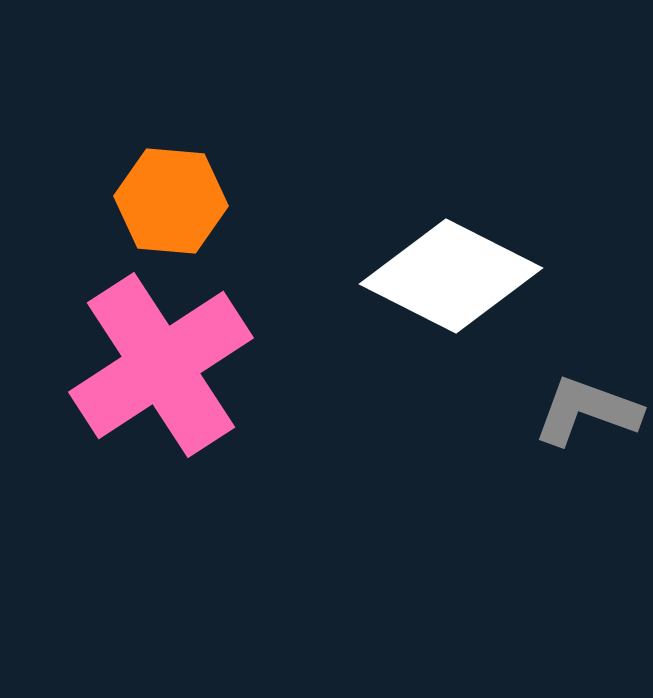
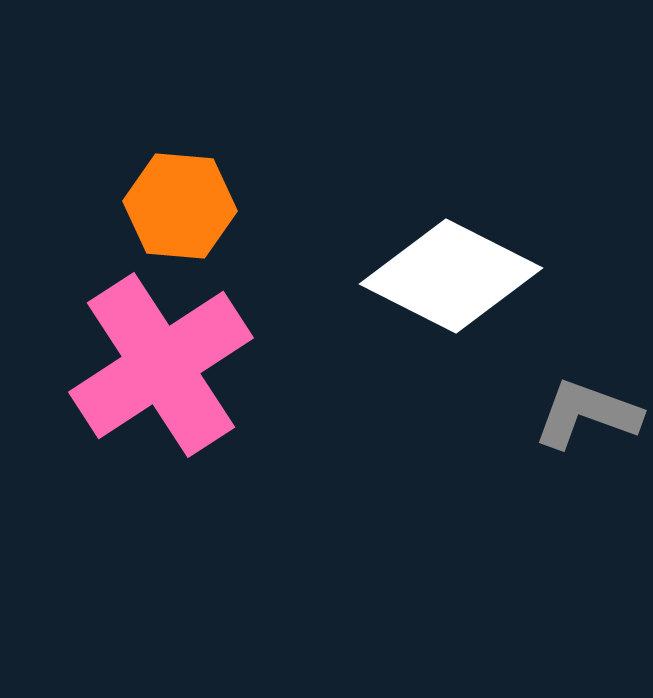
orange hexagon: moved 9 px right, 5 px down
gray L-shape: moved 3 px down
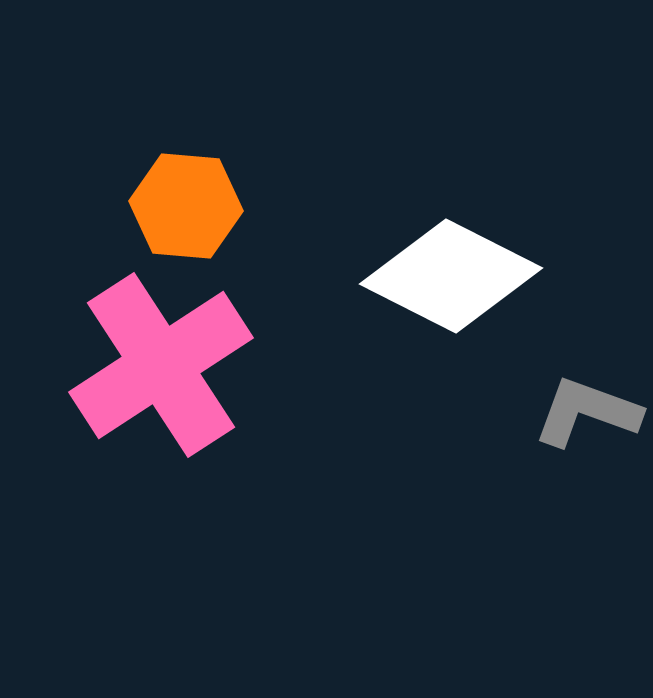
orange hexagon: moved 6 px right
gray L-shape: moved 2 px up
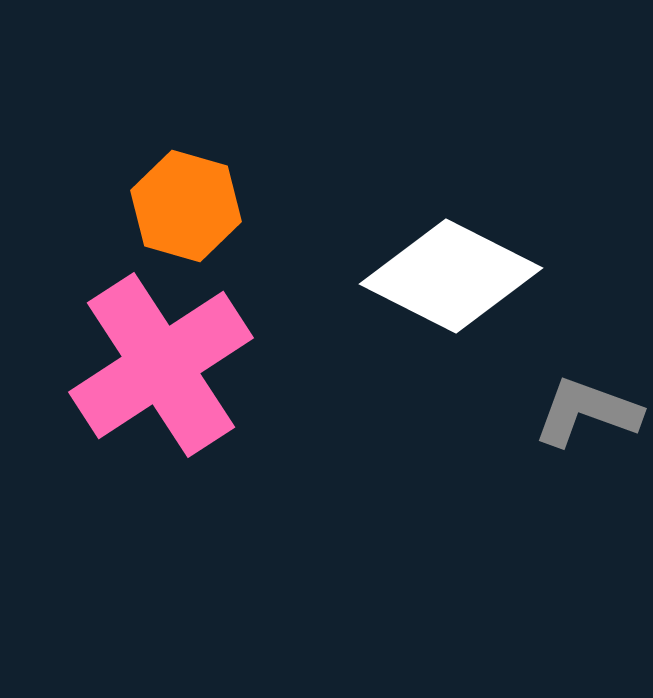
orange hexagon: rotated 11 degrees clockwise
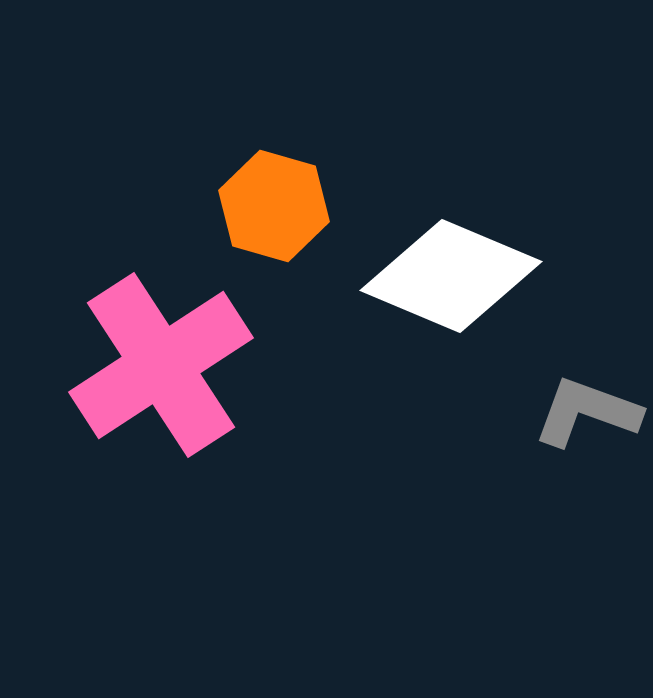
orange hexagon: moved 88 px right
white diamond: rotated 4 degrees counterclockwise
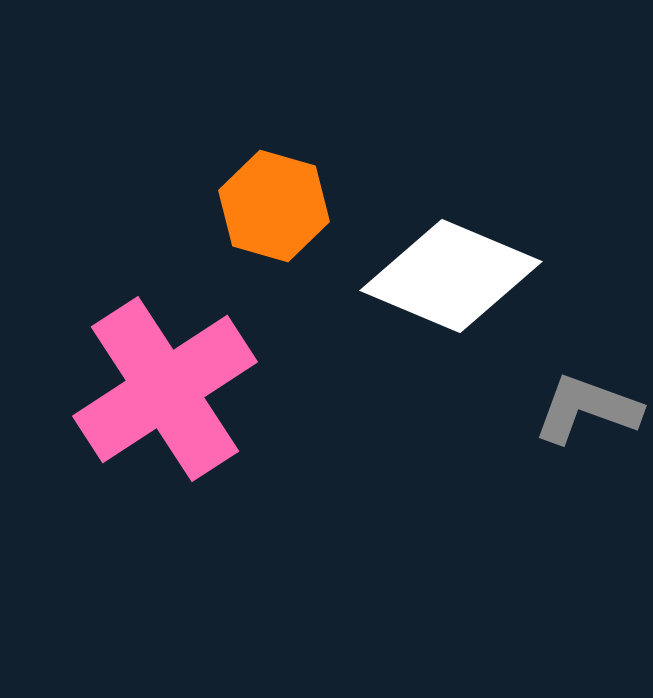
pink cross: moved 4 px right, 24 px down
gray L-shape: moved 3 px up
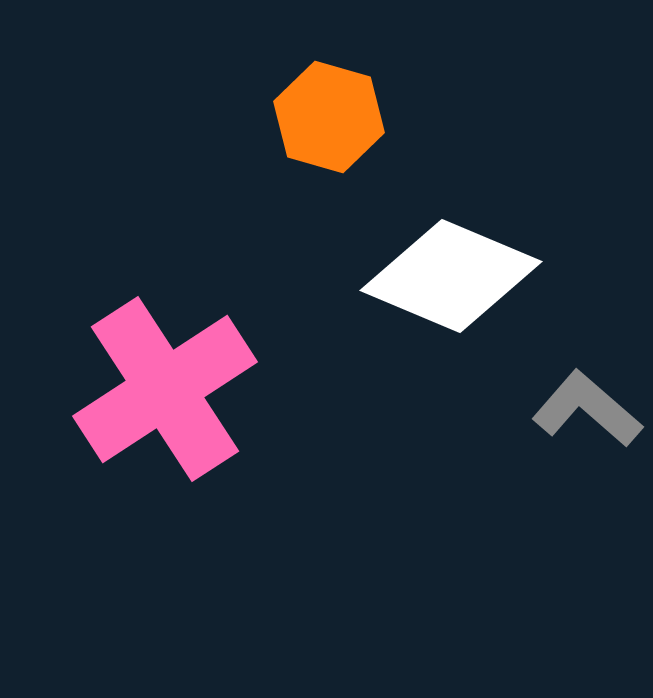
orange hexagon: moved 55 px right, 89 px up
gray L-shape: rotated 21 degrees clockwise
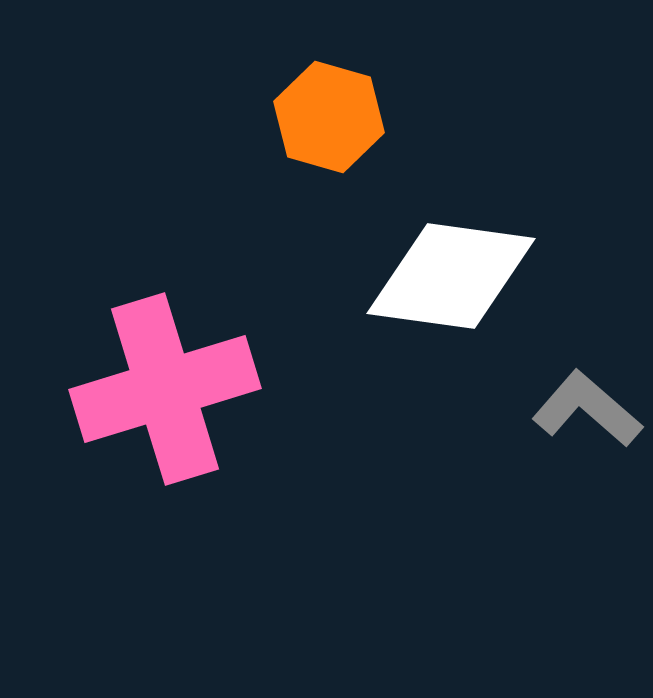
white diamond: rotated 15 degrees counterclockwise
pink cross: rotated 16 degrees clockwise
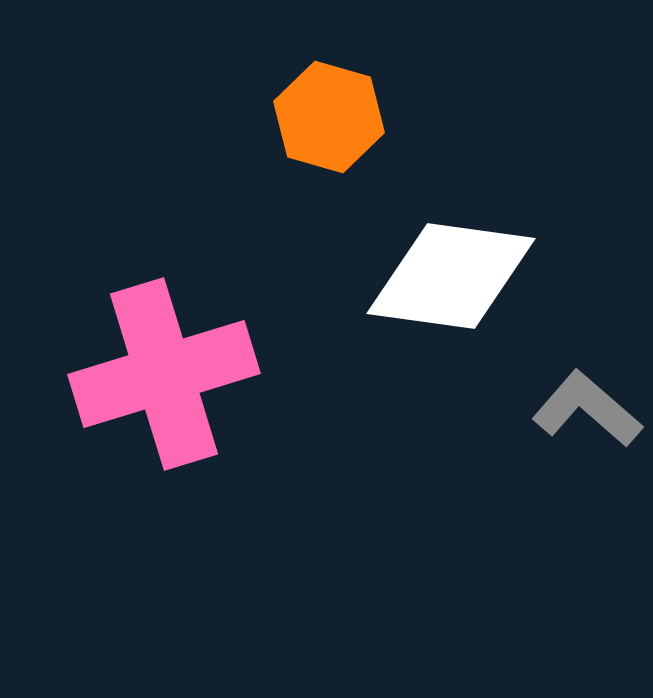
pink cross: moved 1 px left, 15 px up
